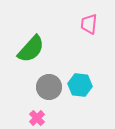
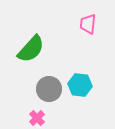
pink trapezoid: moved 1 px left
gray circle: moved 2 px down
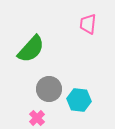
cyan hexagon: moved 1 px left, 15 px down
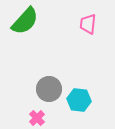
green semicircle: moved 6 px left, 28 px up
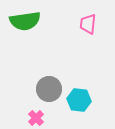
green semicircle: rotated 40 degrees clockwise
pink cross: moved 1 px left
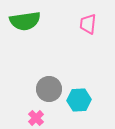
cyan hexagon: rotated 10 degrees counterclockwise
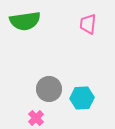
cyan hexagon: moved 3 px right, 2 px up
